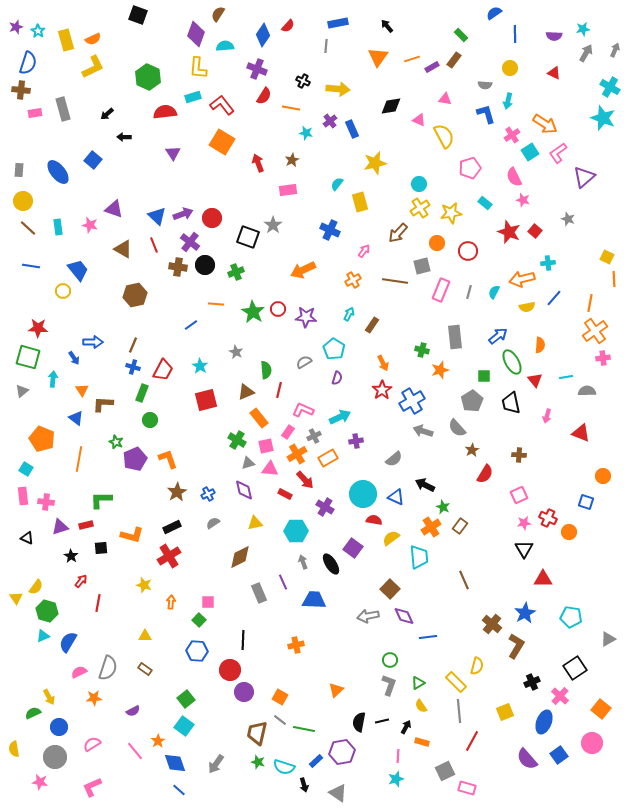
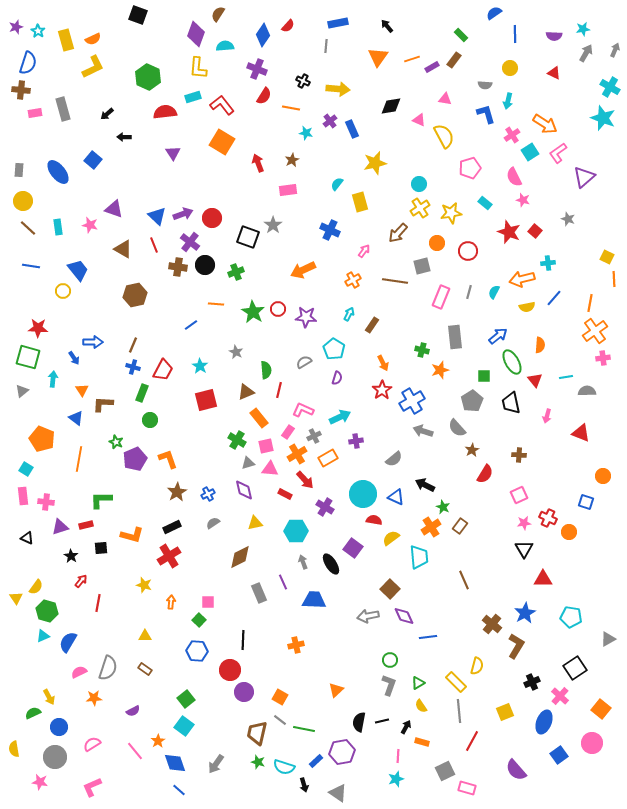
pink rectangle at (441, 290): moved 7 px down
purple semicircle at (527, 759): moved 11 px left, 11 px down
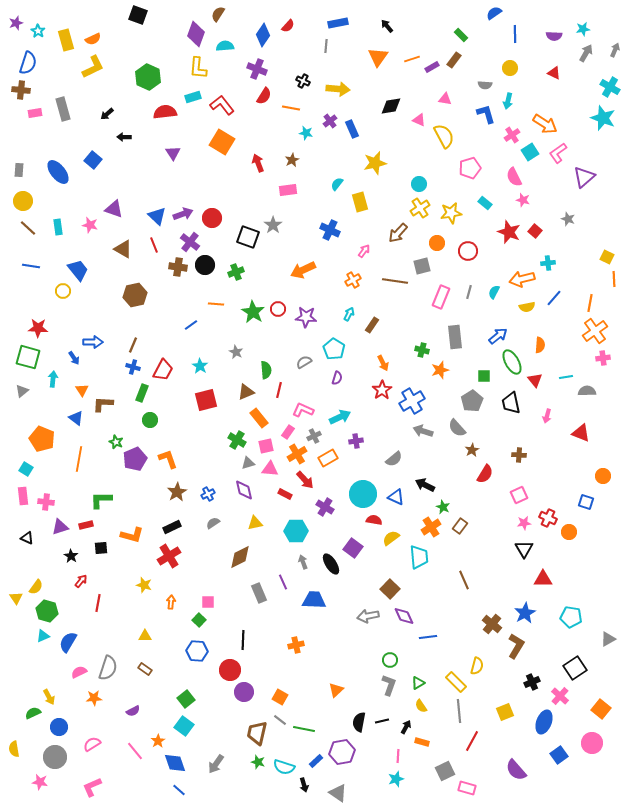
purple star at (16, 27): moved 4 px up
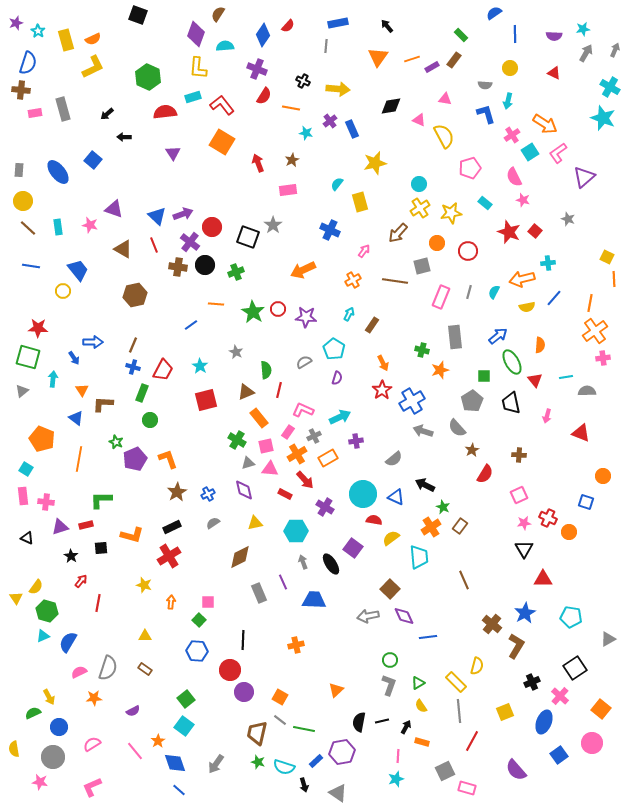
red circle at (212, 218): moved 9 px down
gray circle at (55, 757): moved 2 px left
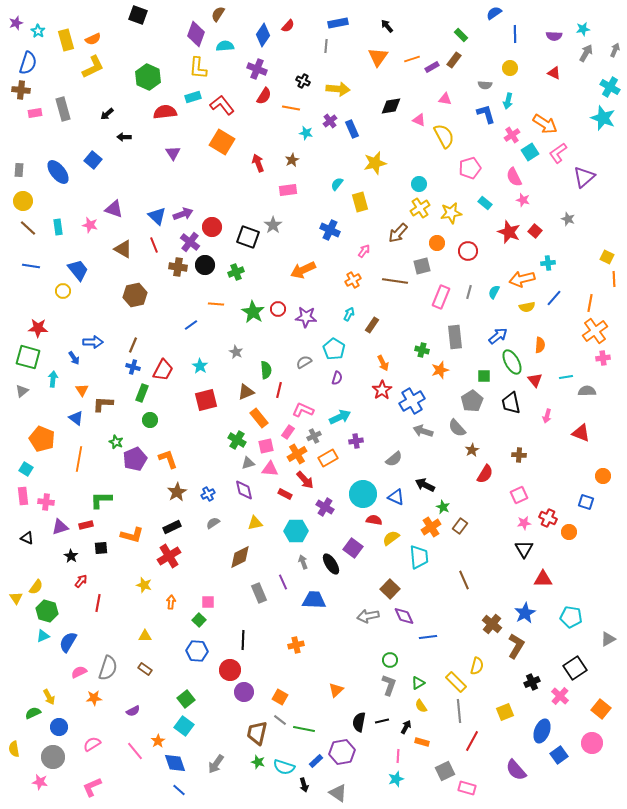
blue ellipse at (544, 722): moved 2 px left, 9 px down
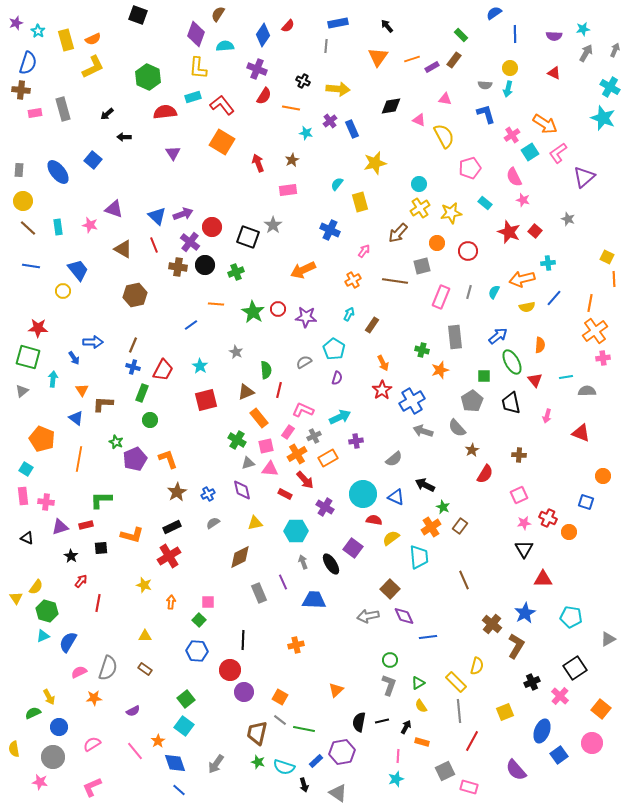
cyan arrow at (508, 101): moved 12 px up
purple diamond at (244, 490): moved 2 px left
pink rectangle at (467, 788): moved 2 px right, 1 px up
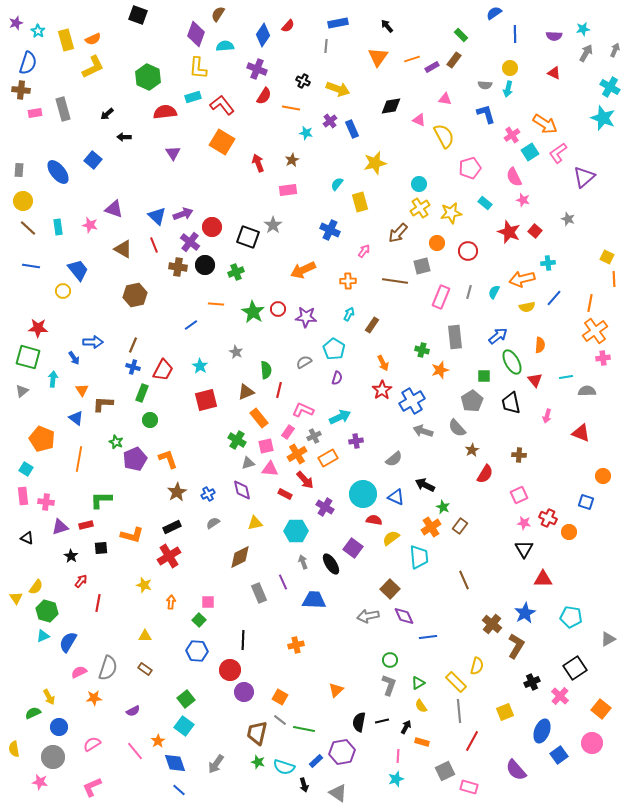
yellow arrow at (338, 89): rotated 15 degrees clockwise
orange cross at (353, 280): moved 5 px left, 1 px down; rotated 28 degrees clockwise
pink star at (524, 523): rotated 16 degrees clockwise
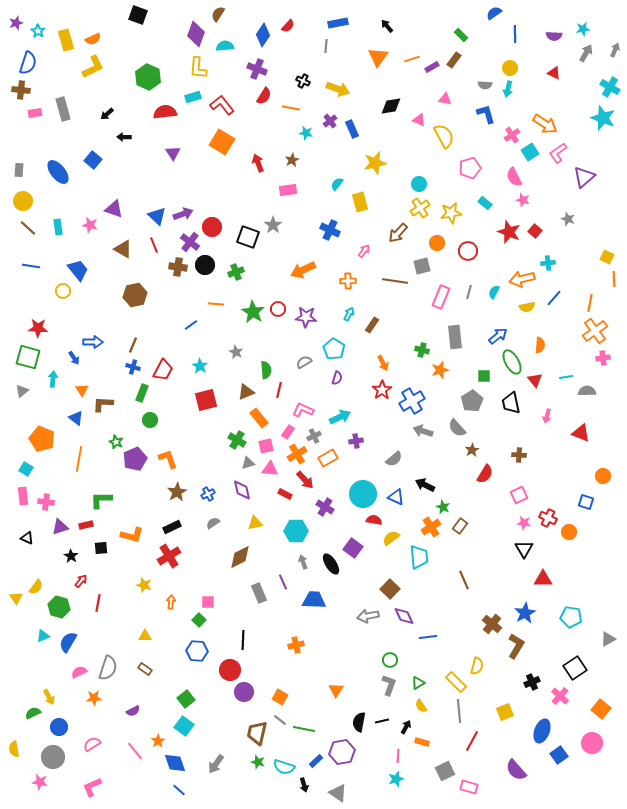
green hexagon at (47, 611): moved 12 px right, 4 px up
orange triangle at (336, 690): rotated 14 degrees counterclockwise
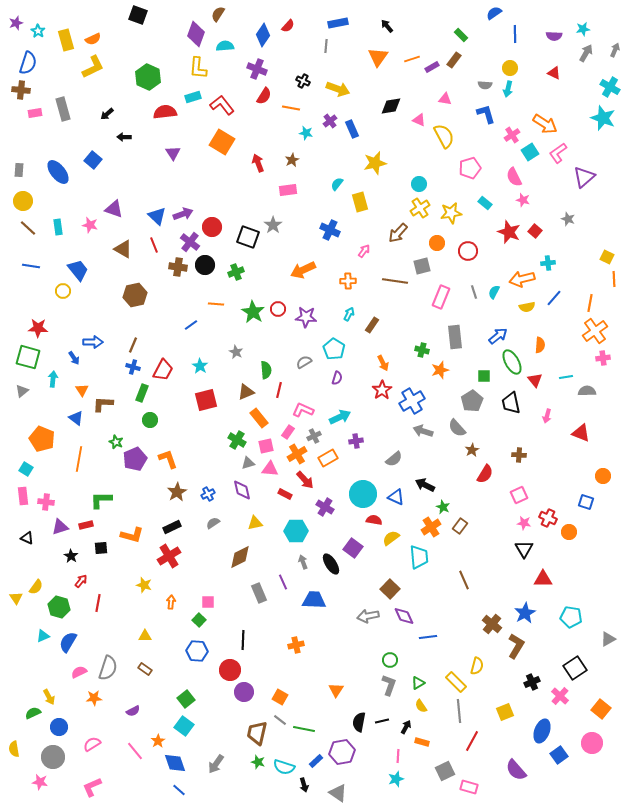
gray line at (469, 292): moved 5 px right; rotated 32 degrees counterclockwise
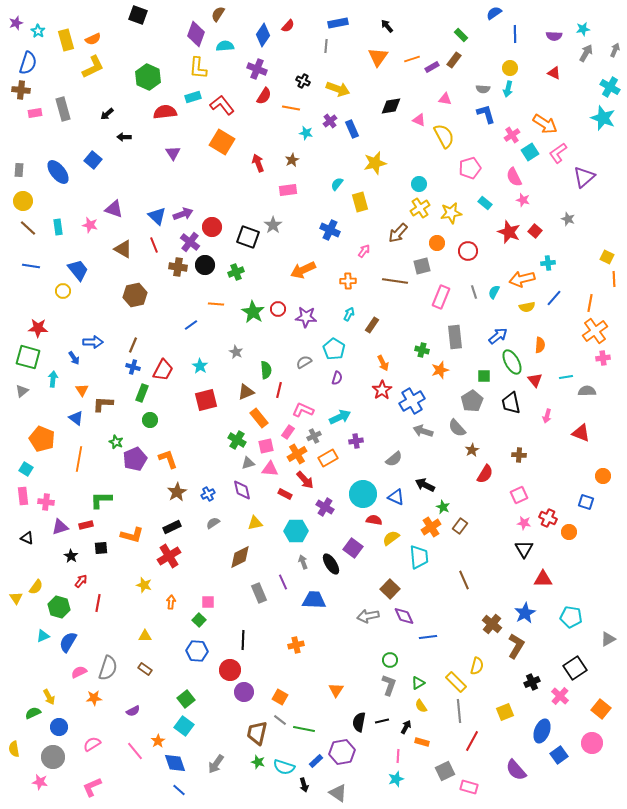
gray semicircle at (485, 85): moved 2 px left, 4 px down
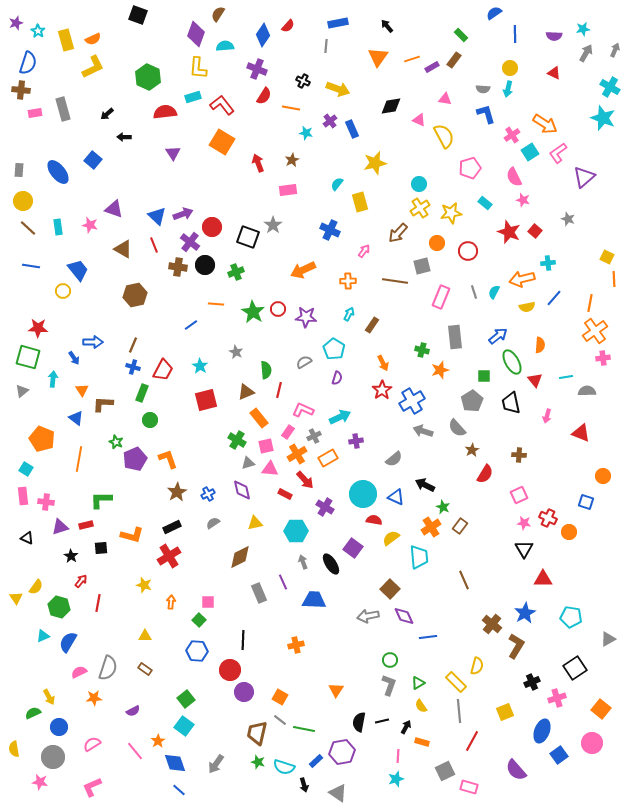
pink cross at (560, 696): moved 3 px left, 2 px down; rotated 30 degrees clockwise
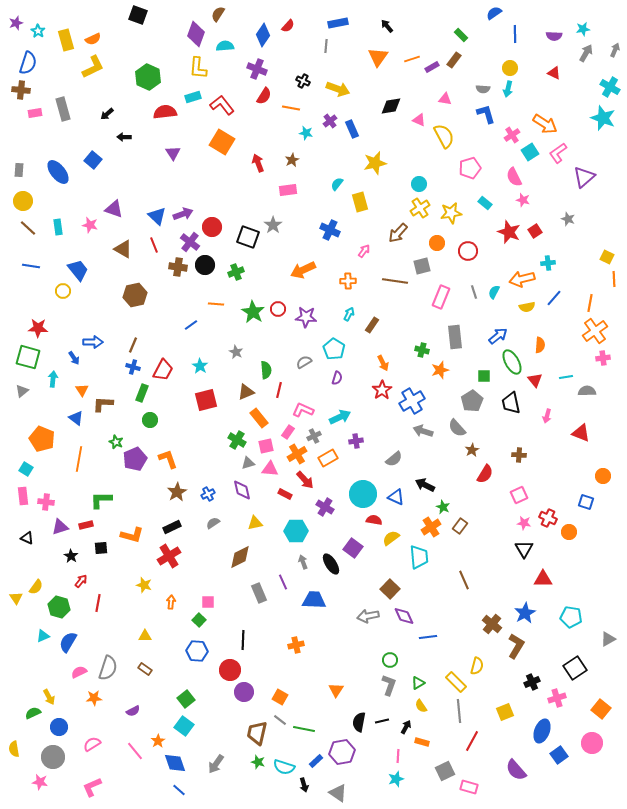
red square at (535, 231): rotated 16 degrees clockwise
